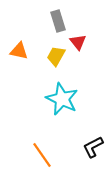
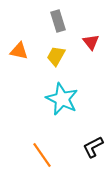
red triangle: moved 13 px right
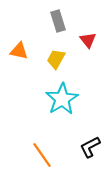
red triangle: moved 3 px left, 2 px up
yellow trapezoid: moved 3 px down
cyan star: rotated 16 degrees clockwise
black L-shape: moved 3 px left
